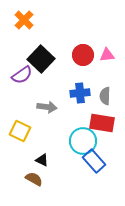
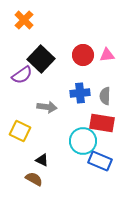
blue rectangle: moved 6 px right; rotated 25 degrees counterclockwise
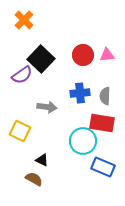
blue rectangle: moved 3 px right, 6 px down
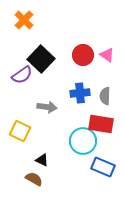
pink triangle: rotated 42 degrees clockwise
red rectangle: moved 1 px left, 1 px down
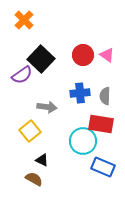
yellow square: moved 10 px right; rotated 25 degrees clockwise
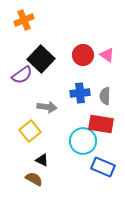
orange cross: rotated 24 degrees clockwise
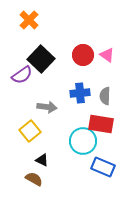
orange cross: moved 5 px right; rotated 24 degrees counterclockwise
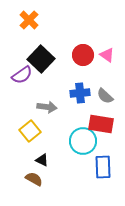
gray semicircle: rotated 48 degrees counterclockwise
blue rectangle: rotated 65 degrees clockwise
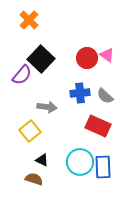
red circle: moved 4 px right, 3 px down
purple semicircle: rotated 15 degrees counterclockwise
red rectangle: moved 3 px left, 2 px down; rotated 15 degrees clockwise
cyan circle: moved 3 px left, 21 px down
brown semicircle: rotated 12 degrees counterclockwise
